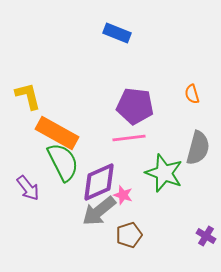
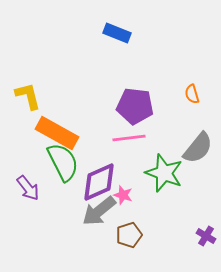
gray semicircle: rotated 24 degrees clockwise
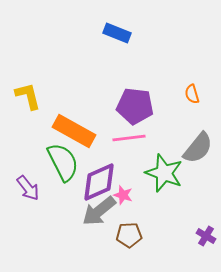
orange rectangle: moved 17 px right, 2 px up
brown pentagon: rotated 15 degrees clockwise
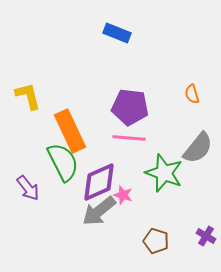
purple pentagon: moved 5 px left, 1 px down
orange rectangle: moved 4 px left; rotated 36 degrees clockwise
pink line: rotated 12 degrees clockwise
brown pentagon: moved 27 px right, 6 px down; rotated 20 degrees clockwise
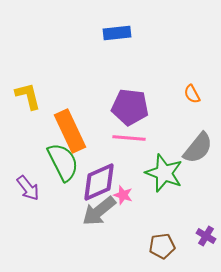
blue rectangle: rotated 28 degrees counterclockwise
orange semicircle: rotated 12 degrees counterclockwise
brown pentagon: moved 6 px right, 5 px down; rotated 25 degrees counterclockwise
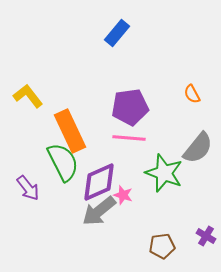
blue rectangle: rotated 44 degrees counterclockwise
yellow L-shape: rotated 24 degrees counterclockwise
purple pentagon: rotated 15 degrees counterclockwise
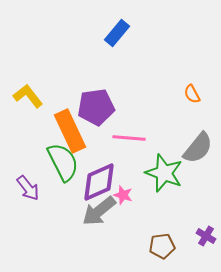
purple pentagon: moved 34 px left
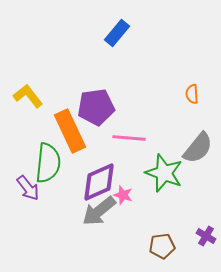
orange semicircle: rotated 24 degrees clockwise
green semicircle: moved 15 px left, 1 px down; rotated 33 degrees clockwise
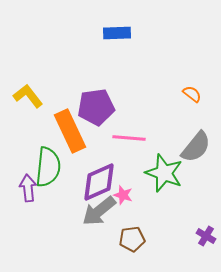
blue rectangle: rotated 48 degrees clockwise
orange semicircle: rotated 132 degrees clockwise
gray semicircle: moved 2 px left, 1 px up
green semicircle: moved 4 px down
purple arrow: rotated 148 degrees counterclockwise
brown pentagon: moved 30 px left, 7 px up
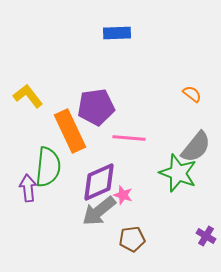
green star: moved 14 px right
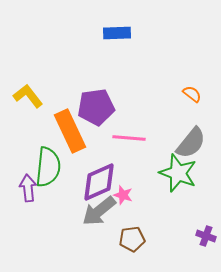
gray semicircle: moved 5 px left, 4 px up
purple cross: rotated 12 degrees counterclockwise
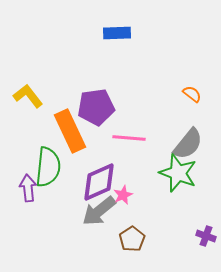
gray semicircle: moved 3 px left, 1 px down
pink star: rotated 30 degrees clockwise
brown pentagon: rotated 25 degrees counterclockwise
